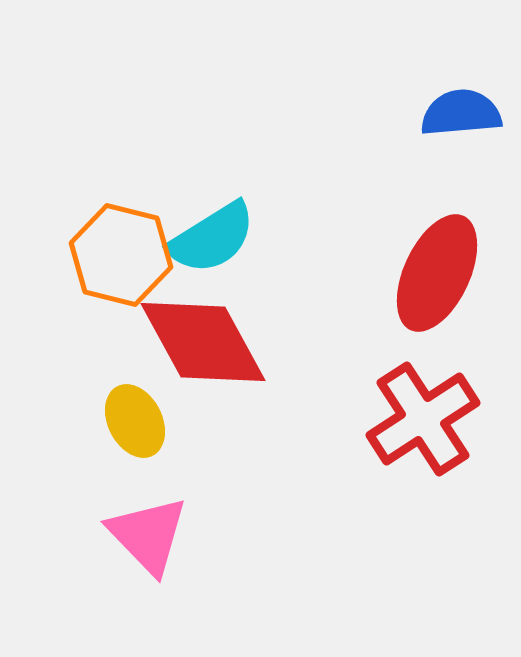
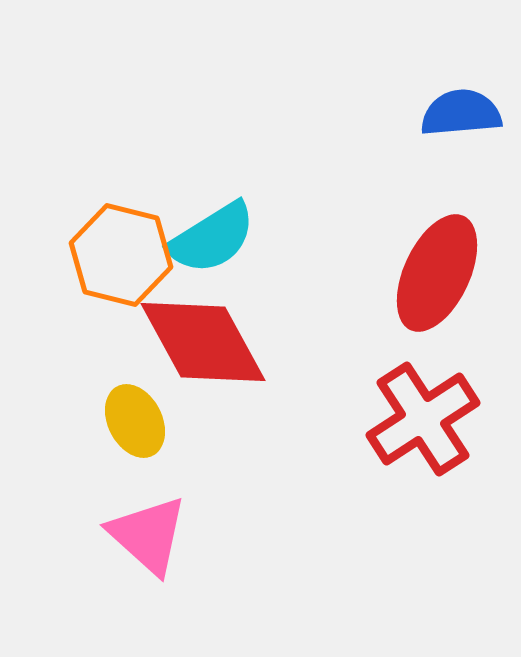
pink triangle: rotated 4 degrees counterclockwise
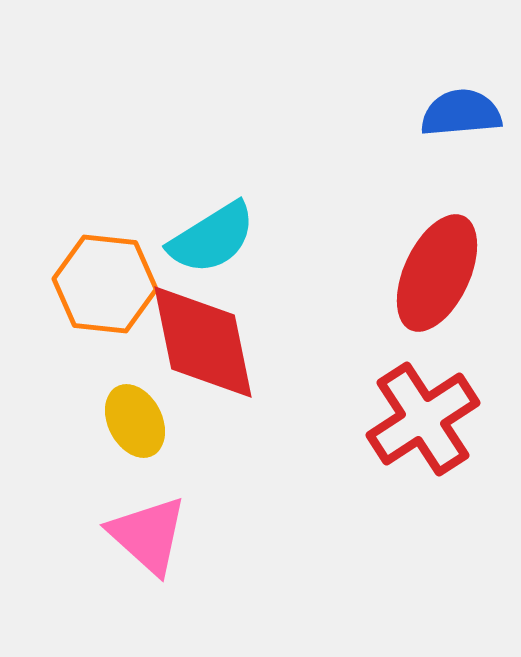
orange hexagon: moved 16 px left, 29 px down; rotated 8 degrees counterclockwise
red diamond: rotated 17 degrees clockwise
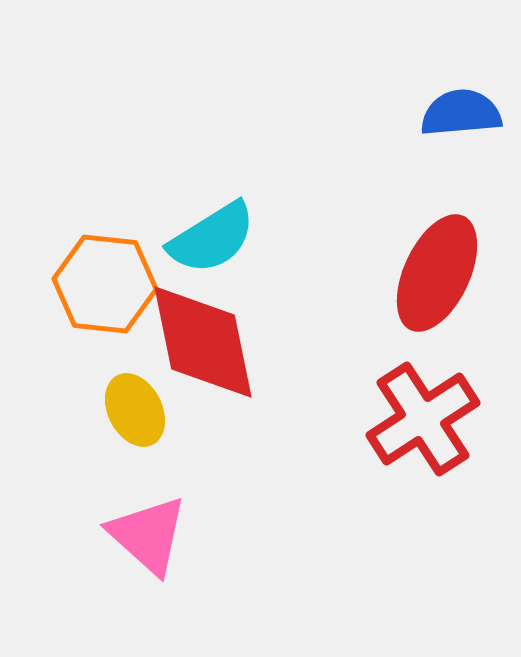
yellow ellipse: moved 11 px up
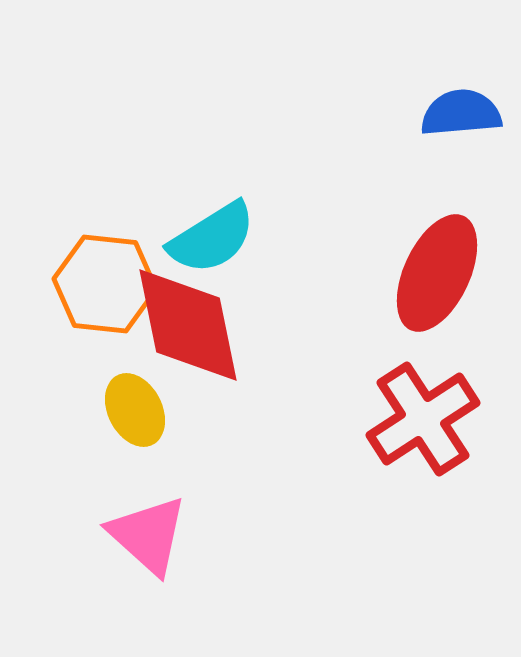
red diamond: moved 15 px left, 17 px up
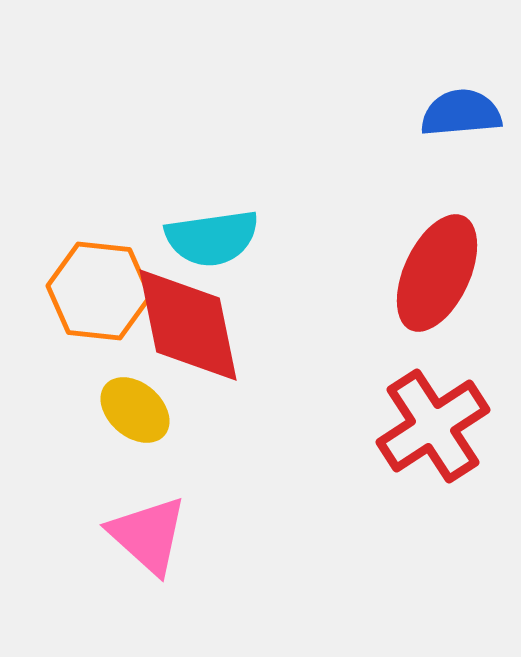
cyan semicircle: rotated 24 degrees clockwise
orange hexagon: moved 6 px left, 7 px down
yellow ellipse: rotated 22 degrees counterclockwise
red cross: moved 10 px right, 7 px down
